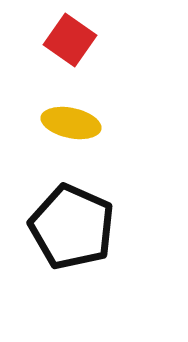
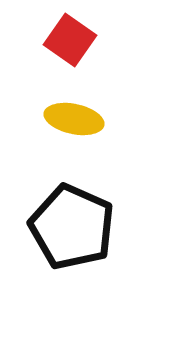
yellow ellipse: moved 3 px right, 4 px up
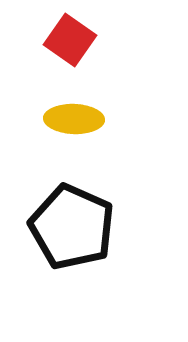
yellow ellipse: rotated 10 degrees counterclockwise
